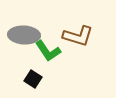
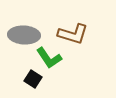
brown L-shape: moved 5 px left, 2 px up
green L-shape: moved 1 px right, 7 px down
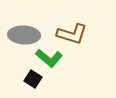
brown L-shape: moved 1 px left
green L-shape: rotated 16 degrees counterclockwise
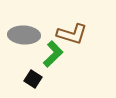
green L-shape: moved 4 px right, 4 px up; rotated 84 degrees counterclockwise
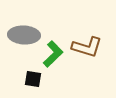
brown L-shape: moved 15 px right, 13 px down
black square: rotated 24 degrees counterclockwise
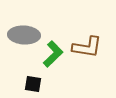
brown L-shape: rotated 8 degrees counterclockwise
black square: moved 5 px down
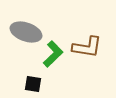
gray ellipse: moved 2 px right, 3 px up; rotated 16 degrees clockwise
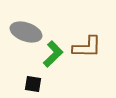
brown L-shape: rotated 8 degrees counterclockwise
